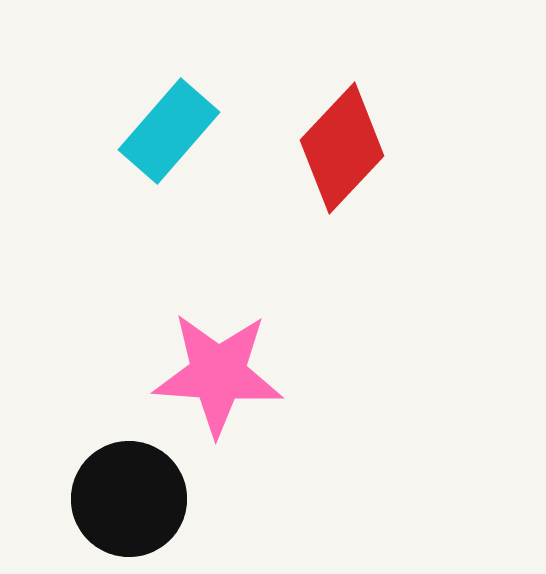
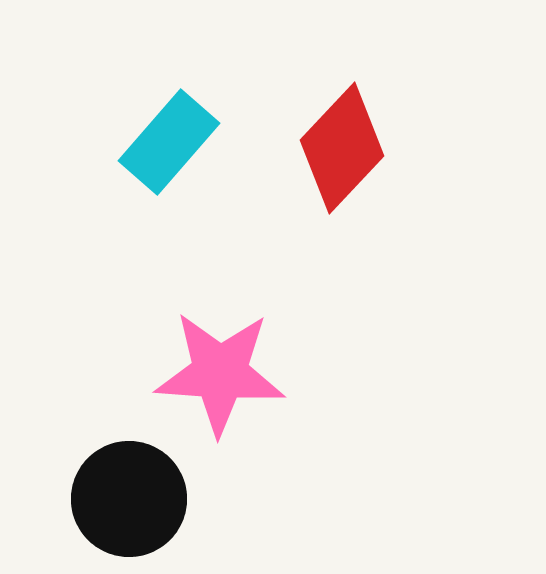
cyan rectangle: moved 11 px down
pink star: moved 2 px right, 1 px up
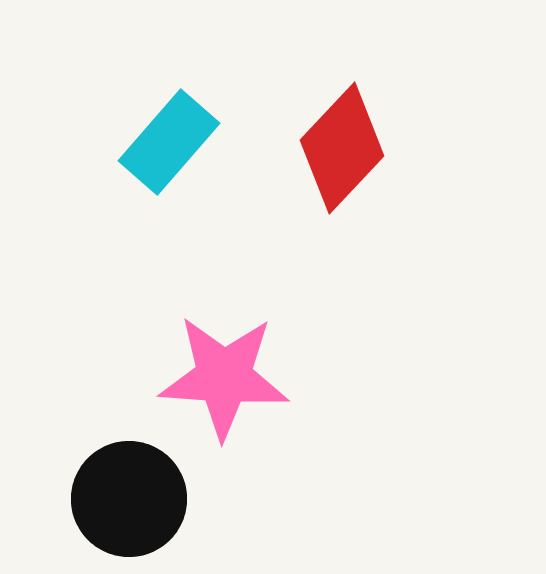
pink star: moved 4 px right, 4 px down
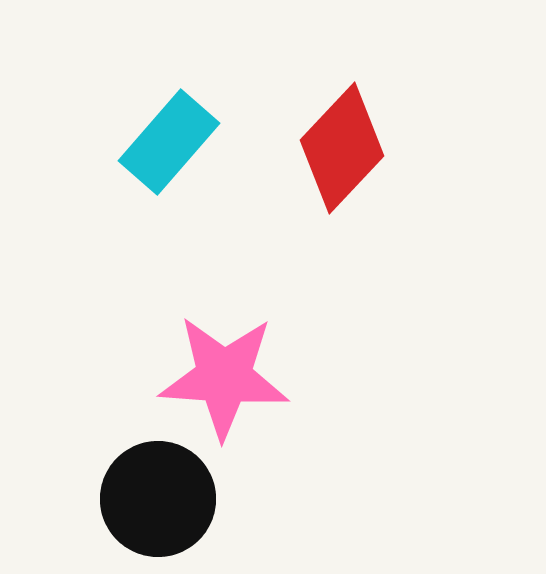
black circle: moved 29 px right
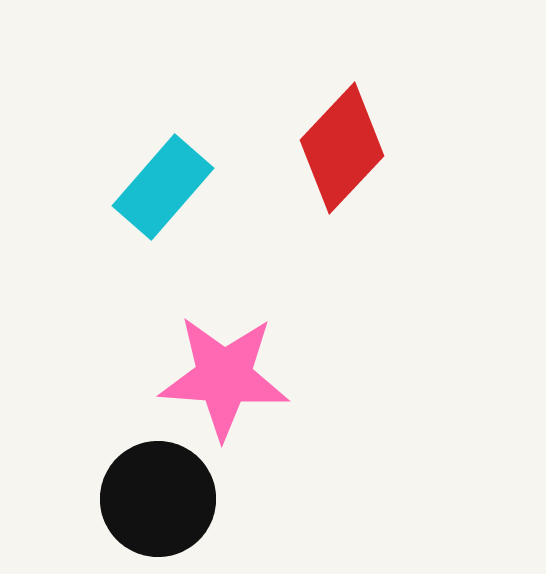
cyan rectangle: moved 6 px left, 45 px down
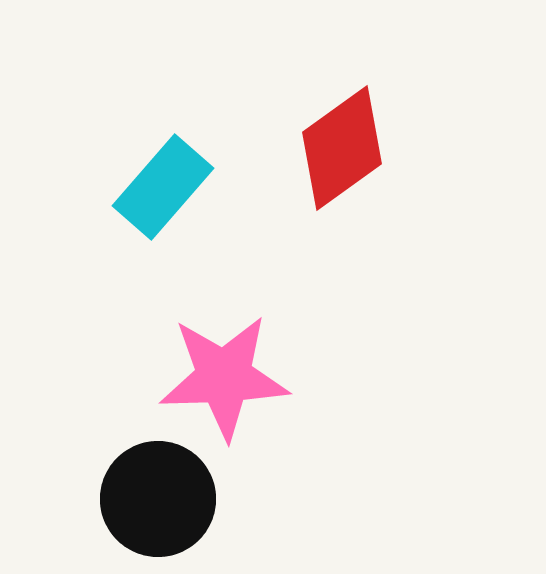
red diamond: rotated 11 degrees clockwise
pink star: rotated 6 degrees counterclockwise
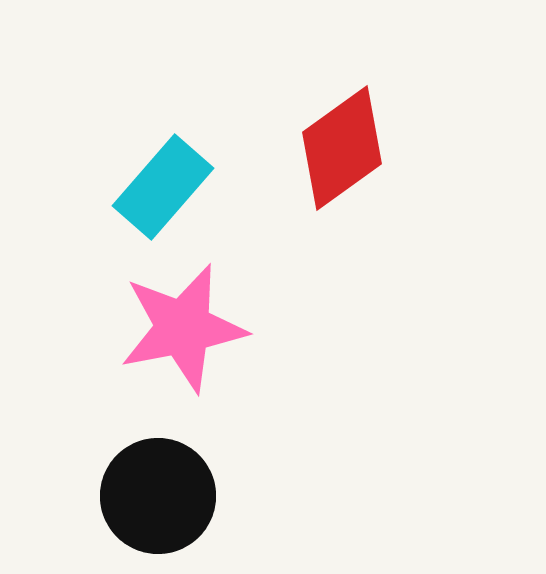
pink star: moved 41 px left, 49 px up; rotated 9 degrees counterclockwise
black circle: moved 3 px up
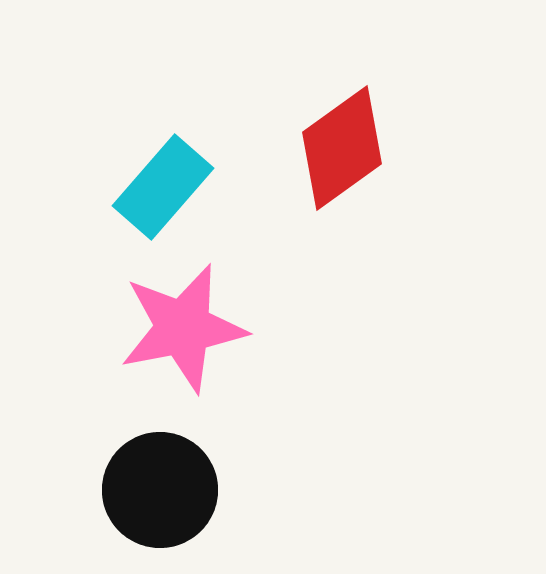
black circle: moved 2 px right, 6 px up
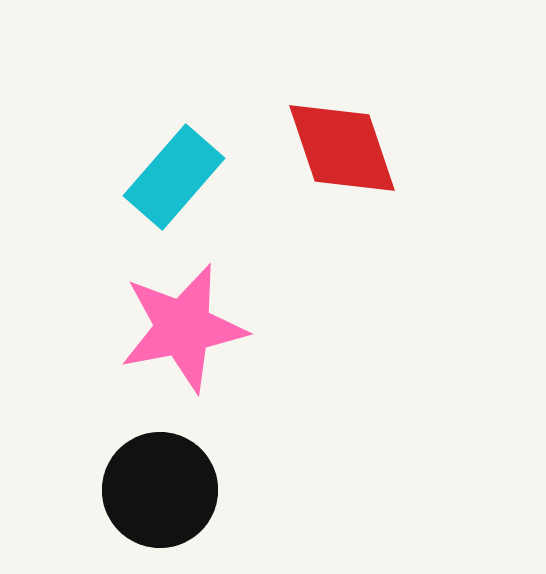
red diamond: rotated 73 degrees counterclockwise
cyan rectangle: moved 11 px right, 10 px up
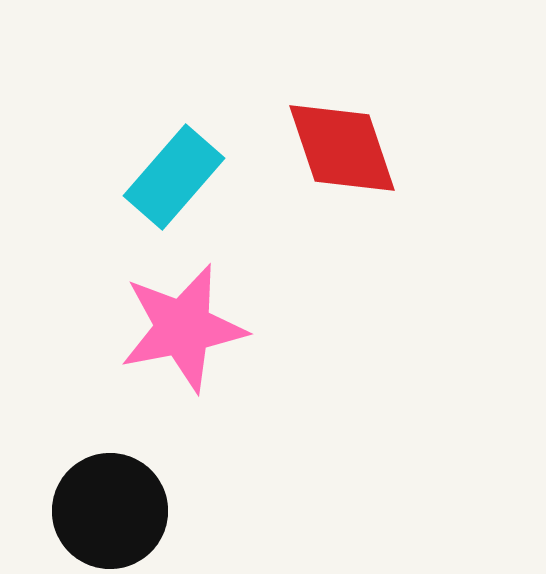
black circle: moved 50 px left, 21 px down
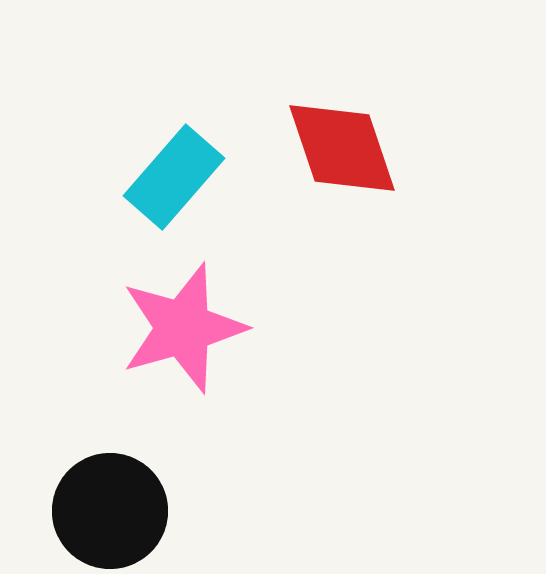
pink star: rotated 5 degrees counterclockwise
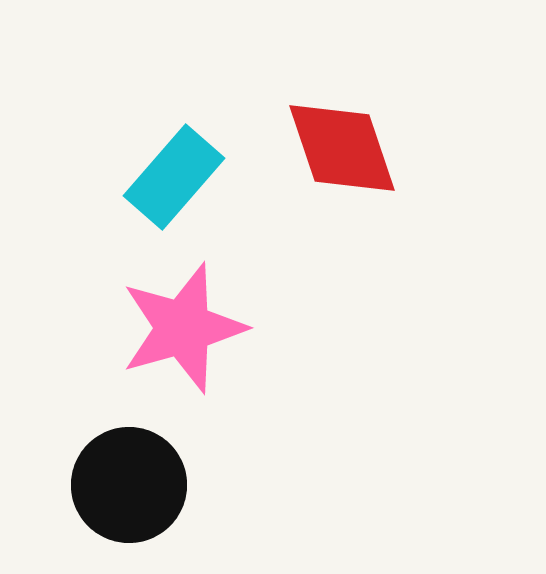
black circle: moved 19 px right, 26 px up
